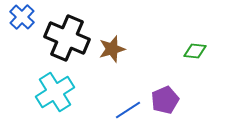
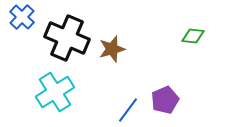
green diamond: moved 2 px left, 15 px up
blue line: rotated 20 degrees counterclockwise
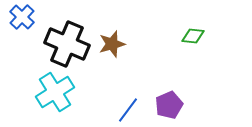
black cross: moved 6 px down
brown star: moved 5 px up
purple pentagon: moved 4 px right, 5 px down
